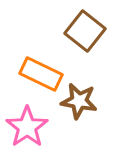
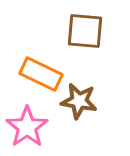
brown square: rotated 33 degrees counterclockwise
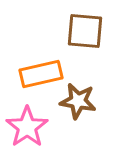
orange rectangle: rotated 39 degrees counterclockwise
brown star: moved 1 px left
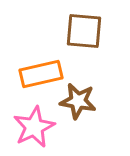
brown square: moved 1 px left
pink star: moved 7 px right; rotated 9 degrees clockwise
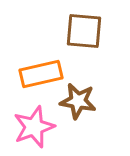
pink star: rotated 6 degrees clockwise
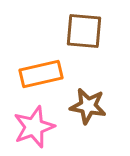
brown star: moved 10 px right, 5 px down
